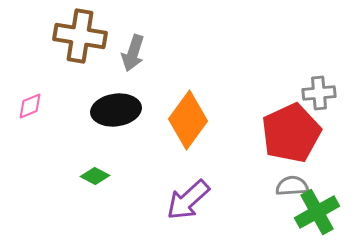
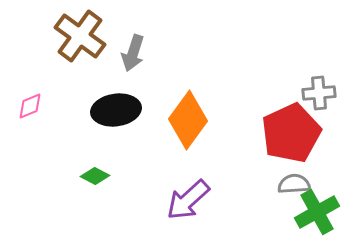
brown cross: rotated 27 degrees clockwise
gray semicircle: moved 2 px right, 2 px up
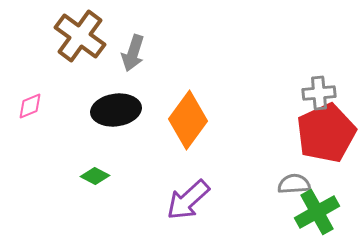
red pentagon: moved 35 px right
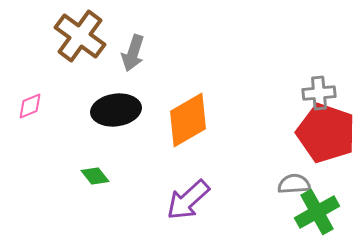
orange diamond: rotated 24 degrees clockwise
red pentagon: rotated 28 degrees counterclockwise
green diamond: rotated 24 degrees clockwise
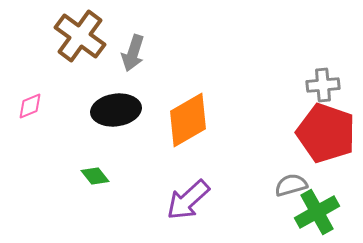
gray cross: moved 4 px right, 8 px up
gray semicircle: moved 3 px left, 1 px down; rotated 12 degrees counterclockwise
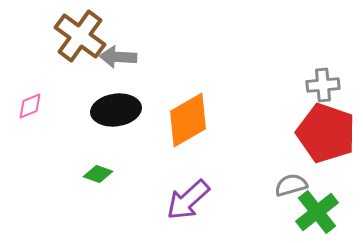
gray arrow: moved 15 px left, 4 px down; rotated 75 degrees clockwise
green diamond: moved 3 px right, 2 px up; rotated 32 degrees counterclockwise
green cross: rotated 9 degrees counterclockwise
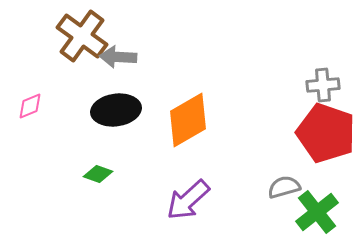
brown cross: moved 2 px right
gray semicircle: moved 7 px left, 2 px down
